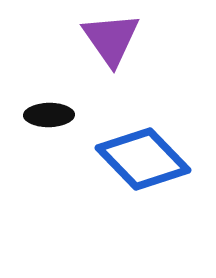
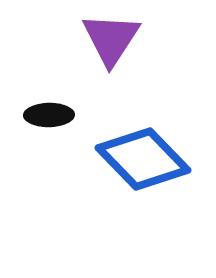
purple triangle: rotated 8 degrees clockwise
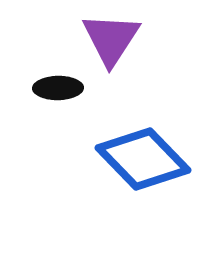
black ellipse: moved 9 px right, 27 px up
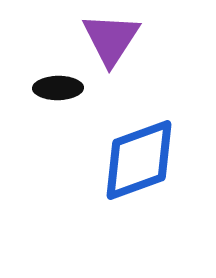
blue diamond: moved 4 px left, 1 px down; rotated 66 degrees counterclockwise
